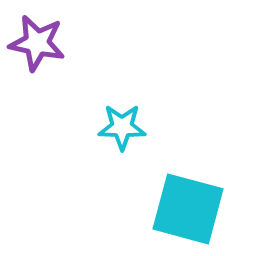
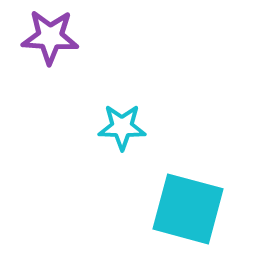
purple star: moved 13 px right, 6 px up; rotated 8 degrees counterclockwise
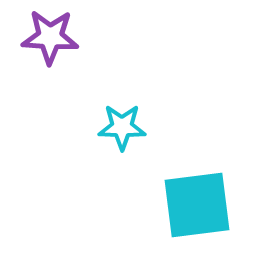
cyan square: moved 9 px right, 4 px up; rotated 22 degrees counterclockwise
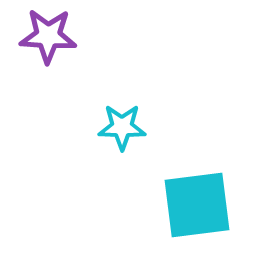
purple star: moved 2 px left, 1 px up
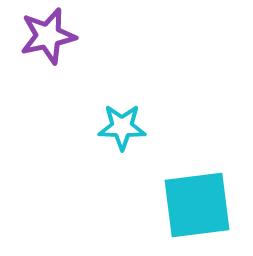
purple star: rotated 16 degrees counterclockwise
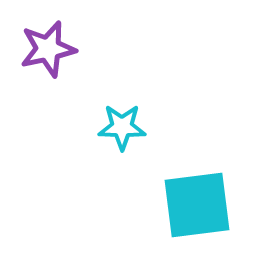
purple star: moved 13 px down
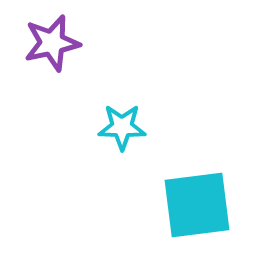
purple star: moved 4 px right, 6 px up
